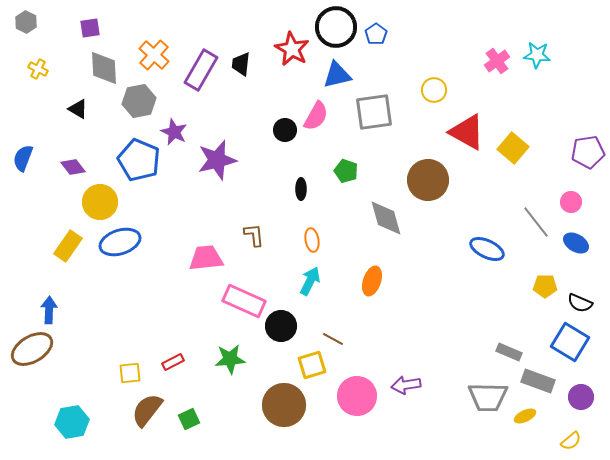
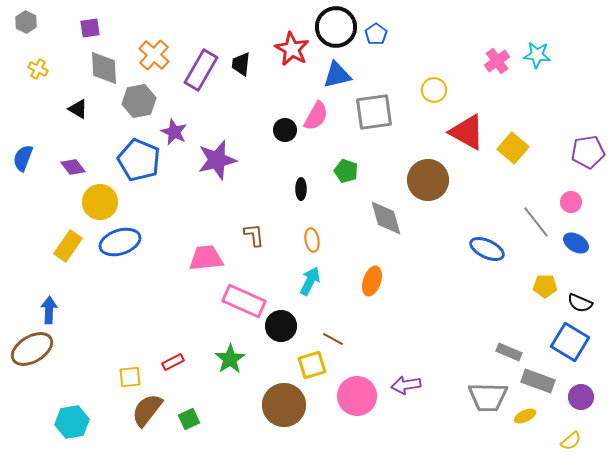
green star at (230, 359): rotated 28 degrees counterclockwise
yellow square at (130, 373): moved 4 px down
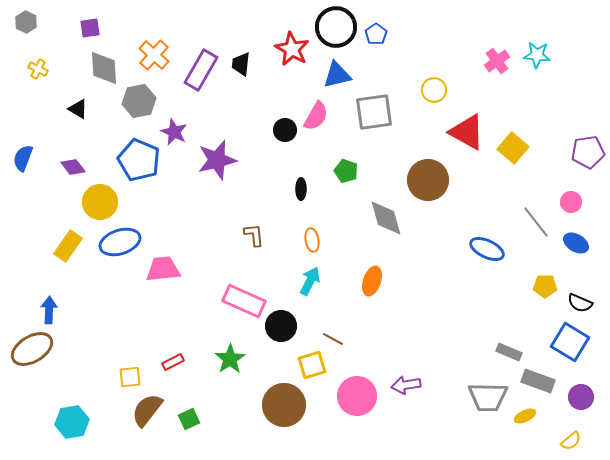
pink trapezoid at (206, 258): moved 43 px left, 11 px down
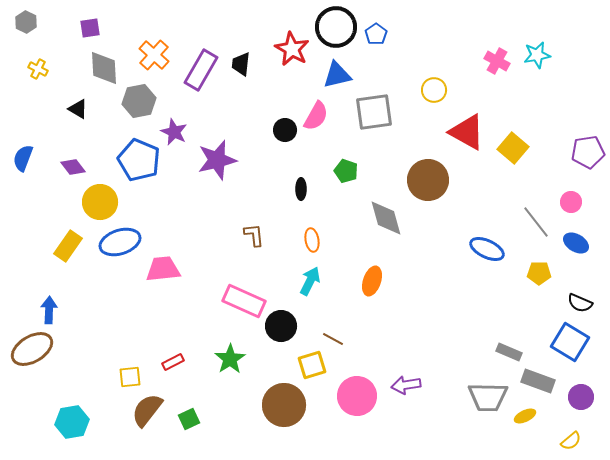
cyan star at (537, 55): rotated 16 degrees counterclockwise
pink cross at (497, 61): rotated 25 degrees counterclockwise
yellow pentagon at (545, 286): moved 6 px left, 13 px up
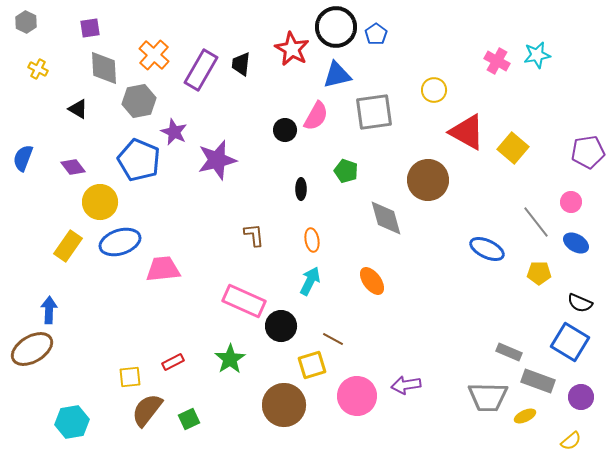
orange ellipse at (372, 281): rotated 56 degrees counterclockwise
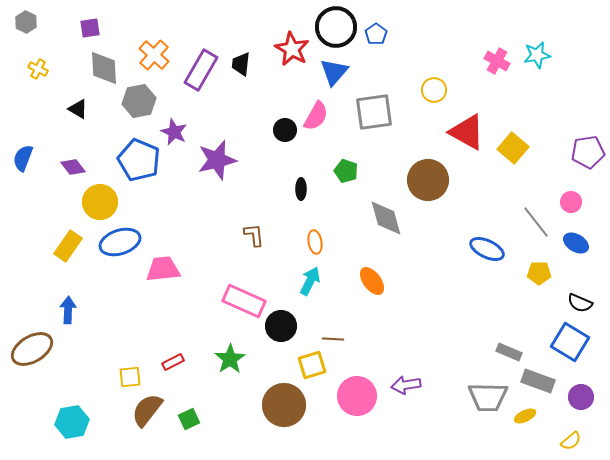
blue triangle at (337, 75): moved 3 px left, 3 px up; rotated 36 degrees counterclockwise
orange ellipse at (312, 240): moved 3 px right, 2 px down
blue arrow at (49, 310): moved 19 px right
brown line at (333, 339): rotated 25 degrees counterclockwise
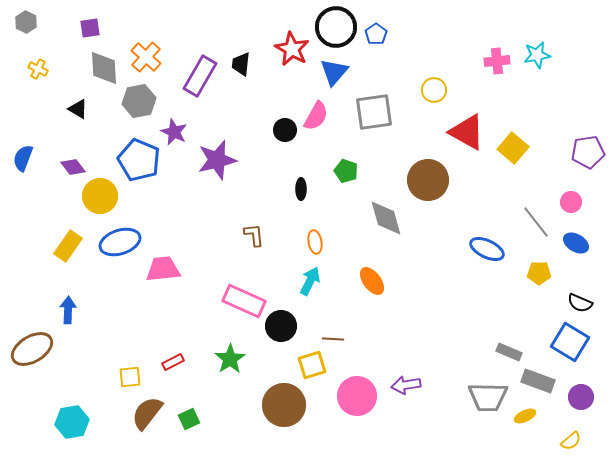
orange cross at (154, 55): moved 8 px left, 2 px down
pink cross at (497, 61): rotated 35 degrees counterclockwise
purple rectangle at (201, 70): moved 1 px left, 6 px down
yellow circle at (100, 202): moved 6 px up
brown semicircle at (147, 410): moved 3 px down
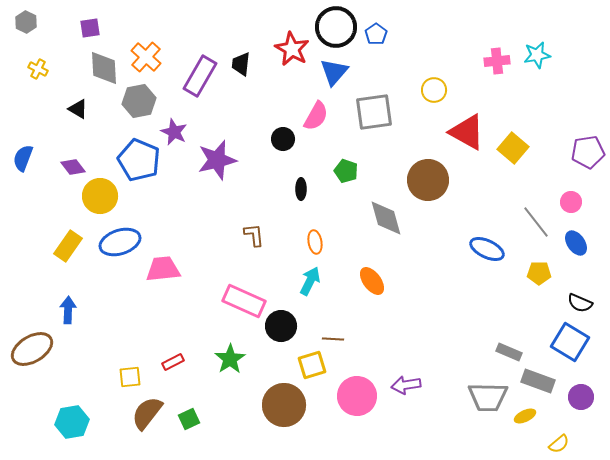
black circle at (285, 130): moved 2 px left, 9 px down
blue ellipse at (576, 243): rotated 25 degrees clockwise
yellow semicircle at (571, 441): moved 12 px left, 3 px down
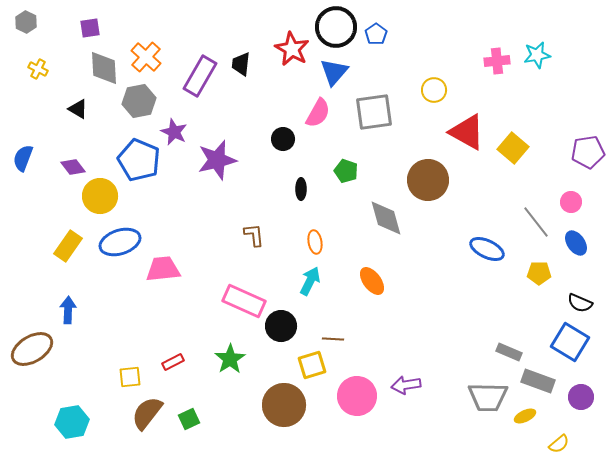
pink semicircle at (316, 116): moved 2 px right, 3 px up
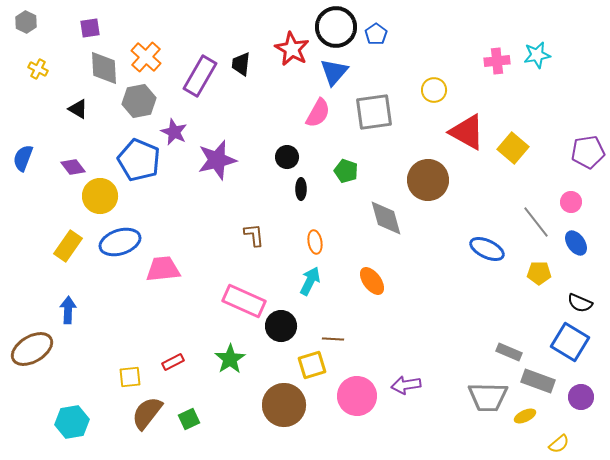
black circle at (283, 139): moved 4 px right, 18 px down
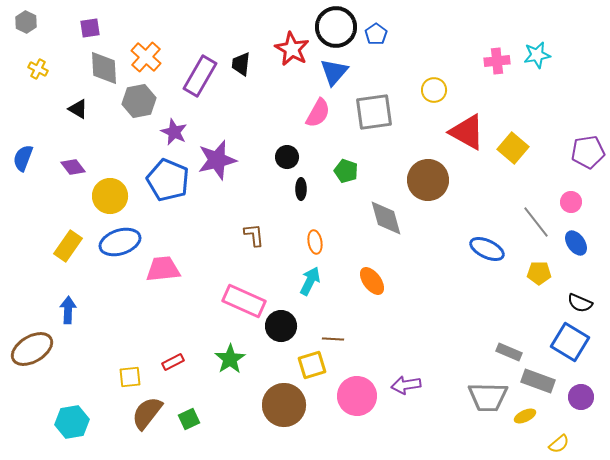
blue pentagon at (139, 160): moved 29 px right, 20 px down
yellow circle at (100, 196): moved 10 px right
